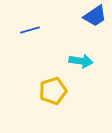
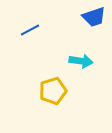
blue trapezoid: moved 1 px left, 1 px down; rotated 15 degrees clockwise
blue line: rotated 12 degrees counterclockwise
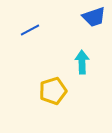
cyan arrow: moved 1 px right, 1 px down; rotated 100 degrees counterclockwise
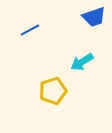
cyan arrow: rotated 120 degrees counterclockwise
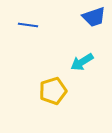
blue line: moved 2 px left, 5 px up; rotated 36 degrees clockwise
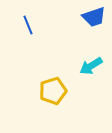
blue line: rotated 60 degrees clockwise
cyan arrow: moved 9 px right, 4 px down
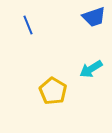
cyan arrow: moved 3 px down
yellow pentagon: rotated 24 degrees counterclockwise
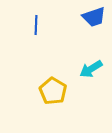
blue line: moved 8 px right; rotated 24 degrees clockwise
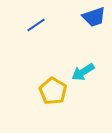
blue line: rotated 54 degrees clockwise
cyan arrow: moved 8 px left, 3 px down
